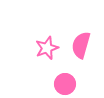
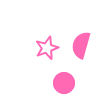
pink circle: moved 1 px left, 1 px up
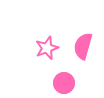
pink semicircle: moved 2 px right, 1 px down
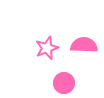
pink semicircle: moved 1 px right, 1 px up; rotated 76 degrees clockwise
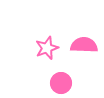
pink circle: moved 3 px left
